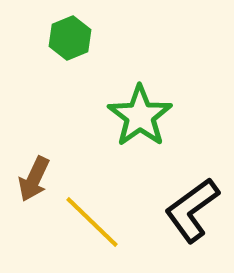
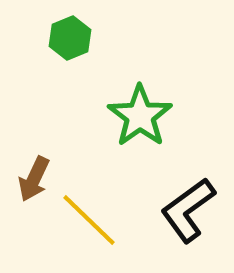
black L-shape: moved 4 px left
yellow line: moved 3 px left, 2 px up
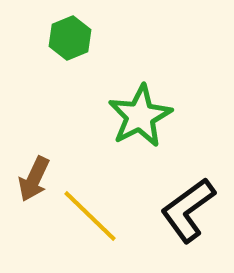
green star: rotated 8 degrees clockwise
yellow line: moved 1 px right, 4 px up
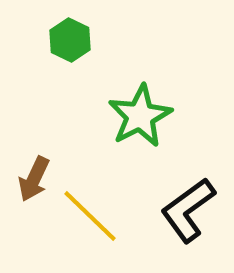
green hexagon: moved 2 px down; rotated 12 degrees counterclockwise
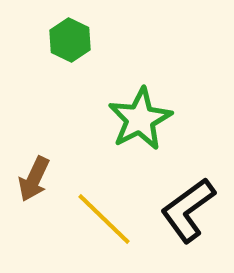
green star: moved 3 px down
yellow line: moved 14 px right, 3 px down
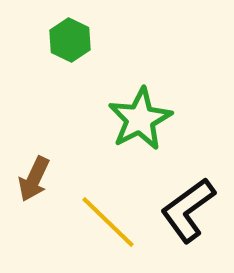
yellow line: moved 4 px right, 3 px down
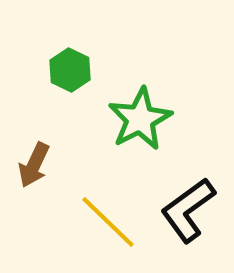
green hexagon: moved 30 px down
brown arrow: moved 14 px up
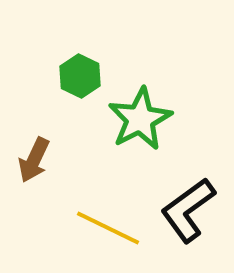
green hexagon: moved 10 px right, 6 px down
brown arrow: moved 5 px up
yellow line: moved 6 px down; rotated 18 degrees counterclockwise
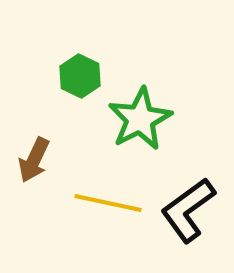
yellow line: moved 25 px up; rotated 14 degrees counterclockwise
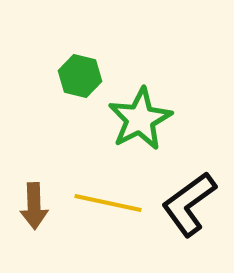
green hexagon: rotated 12 degrees counterclockwise
brown arrow: moved 46 px down; rotated 27 degrees counterclockwise
black L-shape: moved 1 px right, 6 px up
